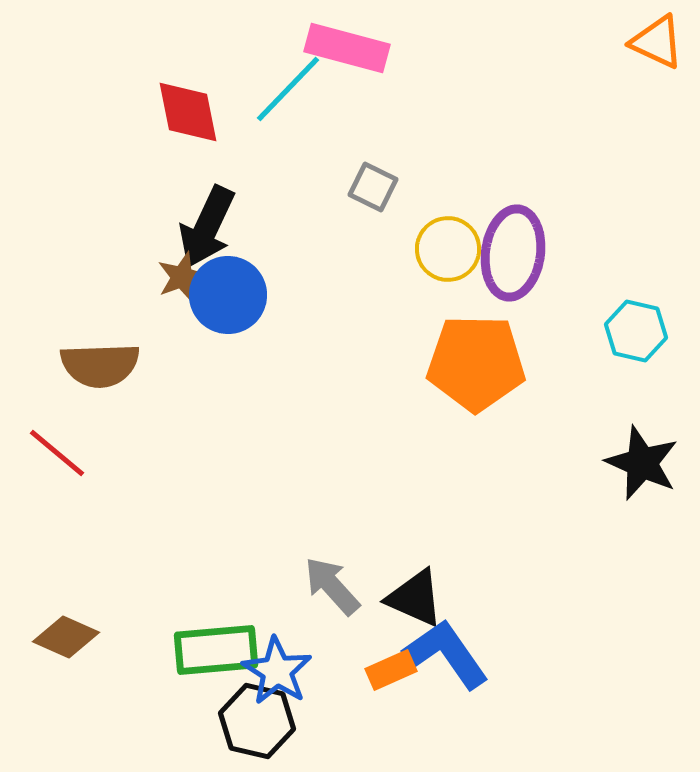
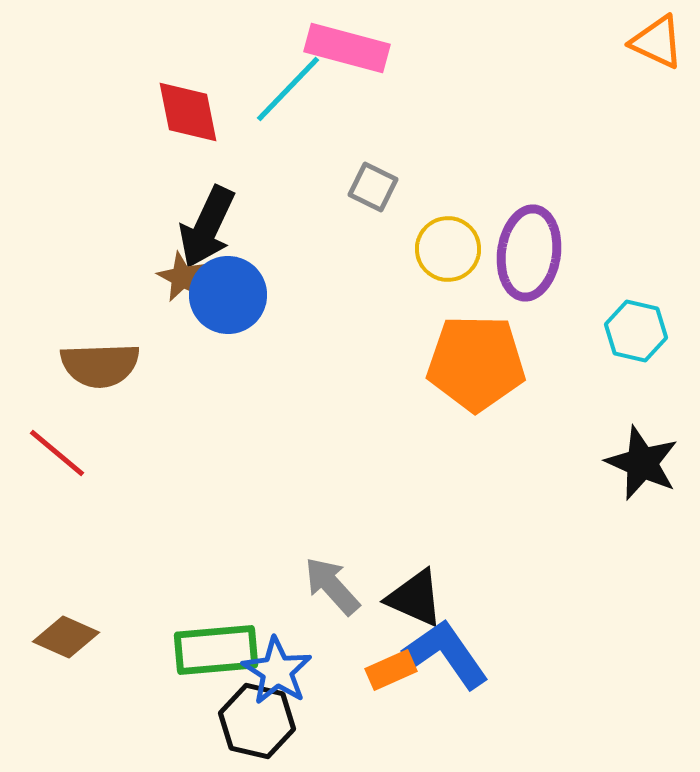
purple ellipse: moved 16 px right
brown star: rotated 24 degrees counterclockwise
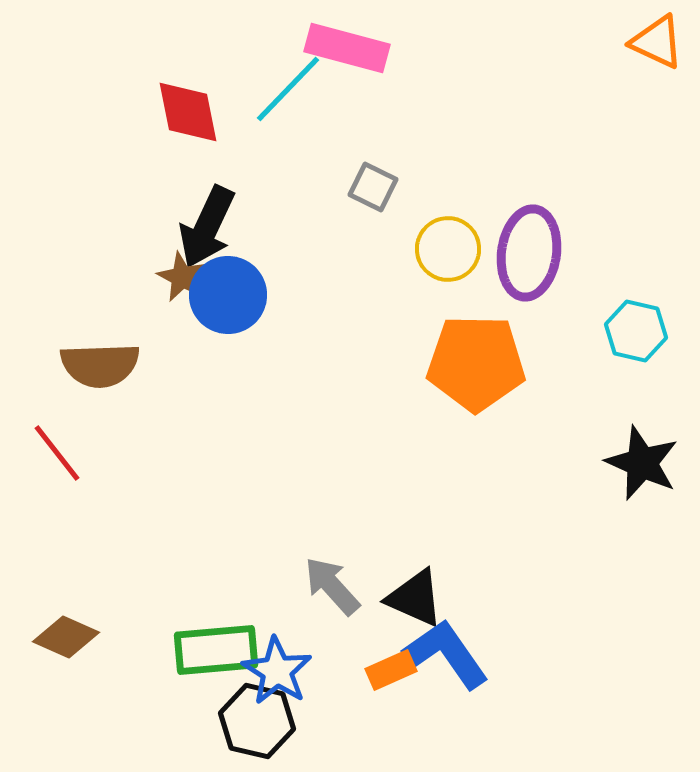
red line: rotated 12 degrees clockwise
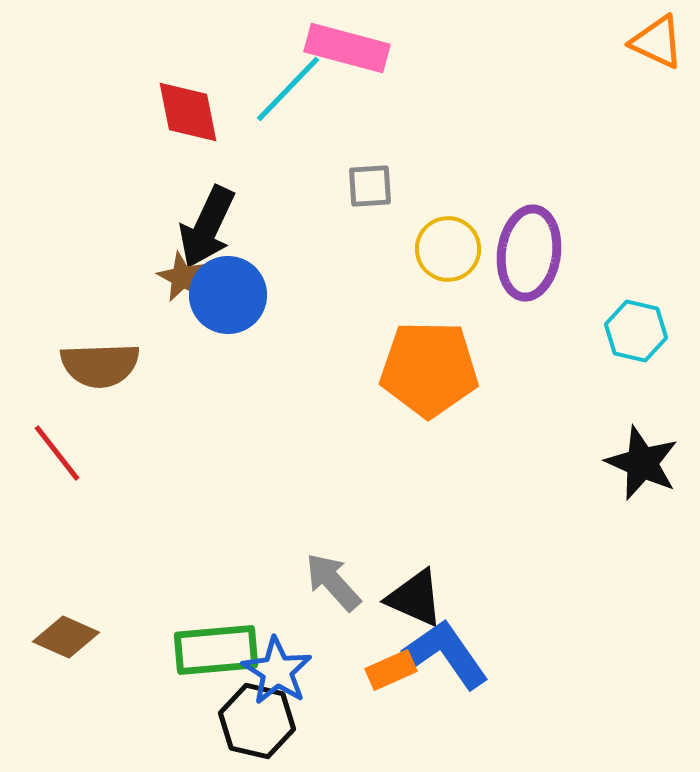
gray square: moved 3 px left, 1 px up; rotated 30 degrees counterclockwise
orange pentagon: moved 47 px left, 6 px down
gray arrow: moved 1 px right, 4 px up
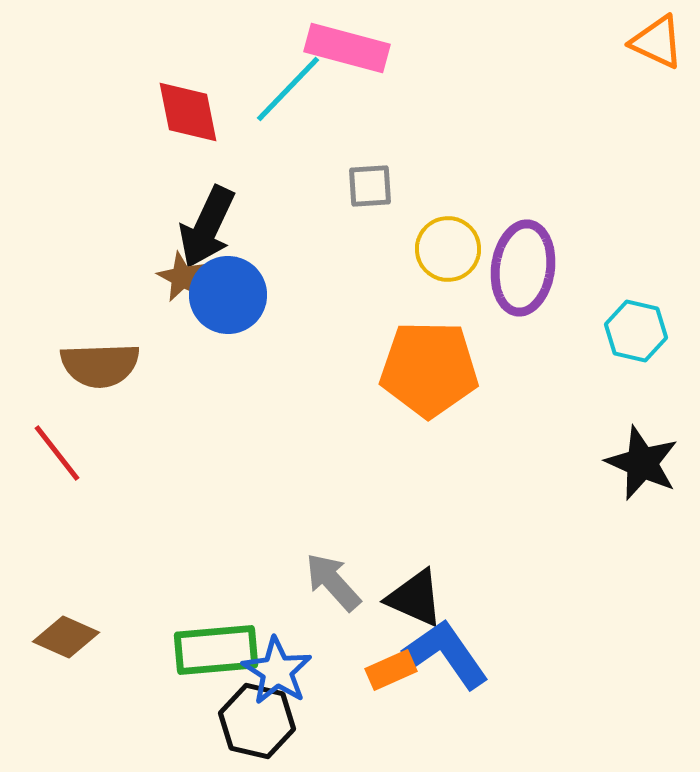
purple ellipse: moved 6 px left, 15 px down
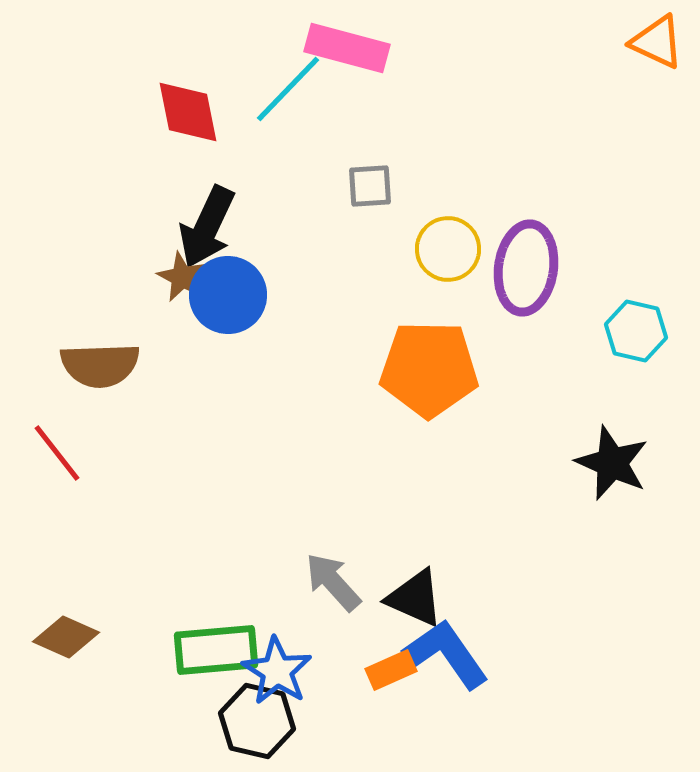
purple ellipse: moved 3 px right
black star: moved 30 px left
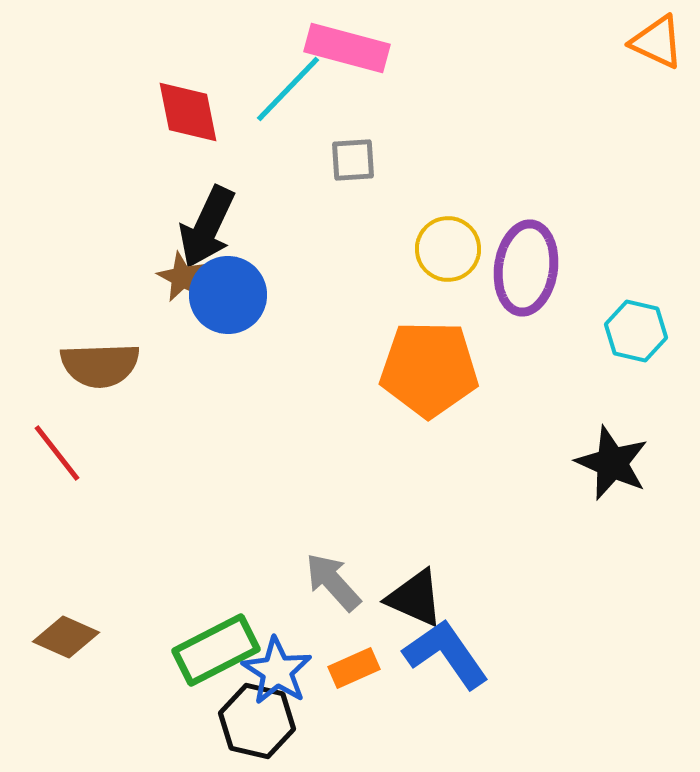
gray square: moved 17 px left, 26 px up
green rectangle: rotated 22 degrees counterclockwise
orange rectangle: moved 37 px left, 2 px up
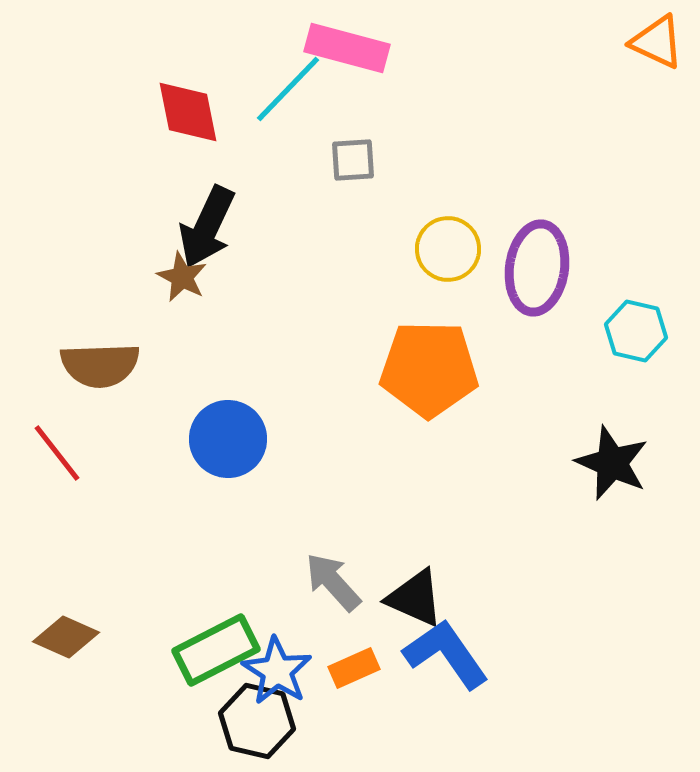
purple ellipse: moved 11 px right
blue circle: moved 144 px down
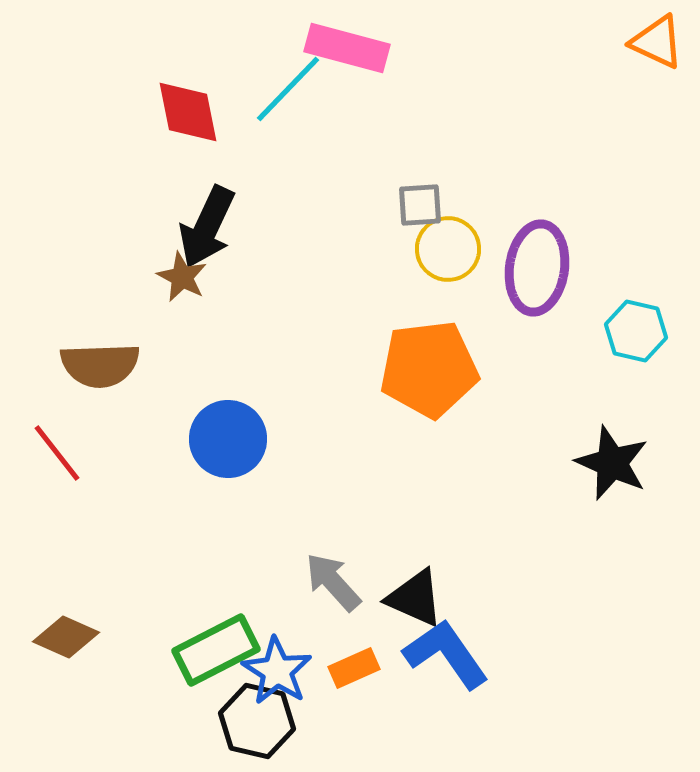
gray square: moved 67 px right, 45 px down
orange pentagon: rotated 8 degrees counterclockwise
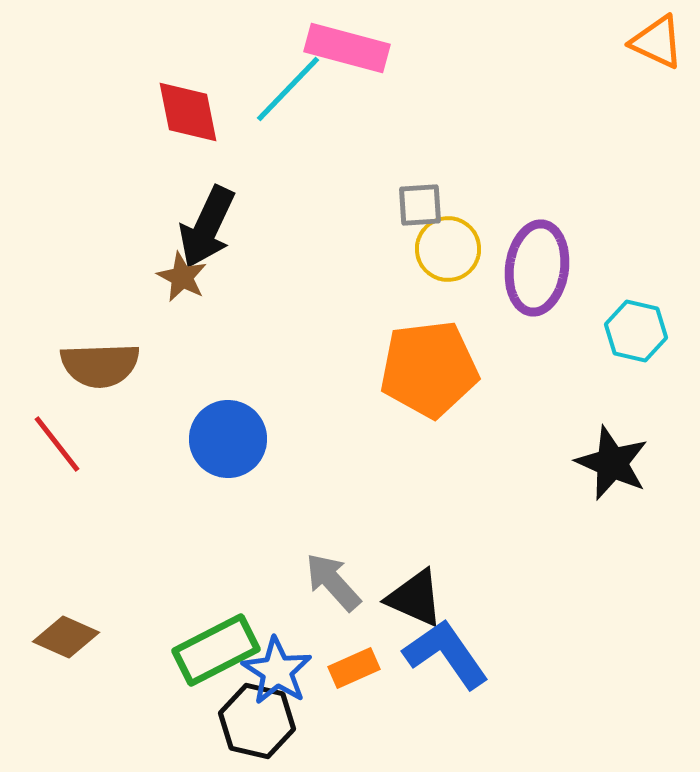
red line: moved 9 px up
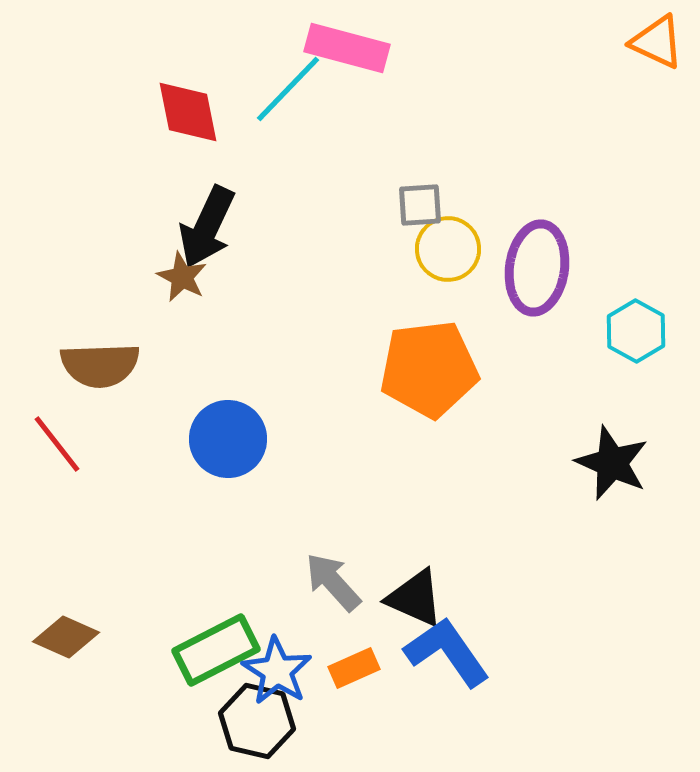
cyan hexagon: rotated 16 degrees clockwise
blue L-shape: moved 1 px right, 2 px up
